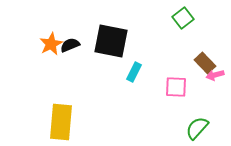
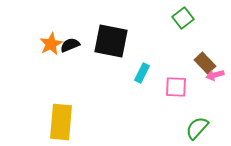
cyan rectangle: moved 8 px right, 1 px down
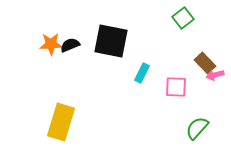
orange star: rotated 25 degrees clockwise
yellow rectangle: rotated 12 degrees clockwise
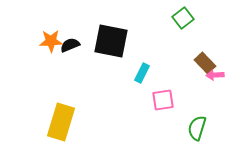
orange star: moved 3 px up
pink arrow: rotated 12 degrees clockwise
pink square: moved 13 px left, 13 px down; rotated 10 degrees counterclockwise
green semicircle: rotated 25 degrees counterclockwise
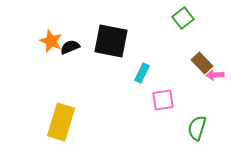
orange star: rotated 25 degrees clockwise
black semicircle: moved 2 px down
brown rectangle: moved 3 px left
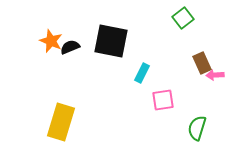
brown rectangle: rotated 20 degrees clockwise
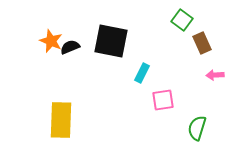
green square: moved 1 px left, 2 px down; rotated 15 degrees counterclockwise
brown rectangle: moved 20 px up
yellow rectangle: moved 2 px up; rotated 15 degrees counterclockwise
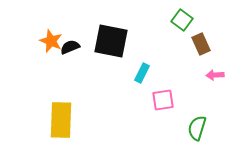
brown rectangle: moved 1 px left, 1 px down
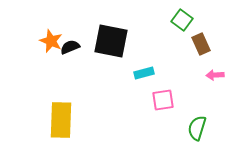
cyan rectangle: moved 2 px right; rotated 48 degrees clockwise
